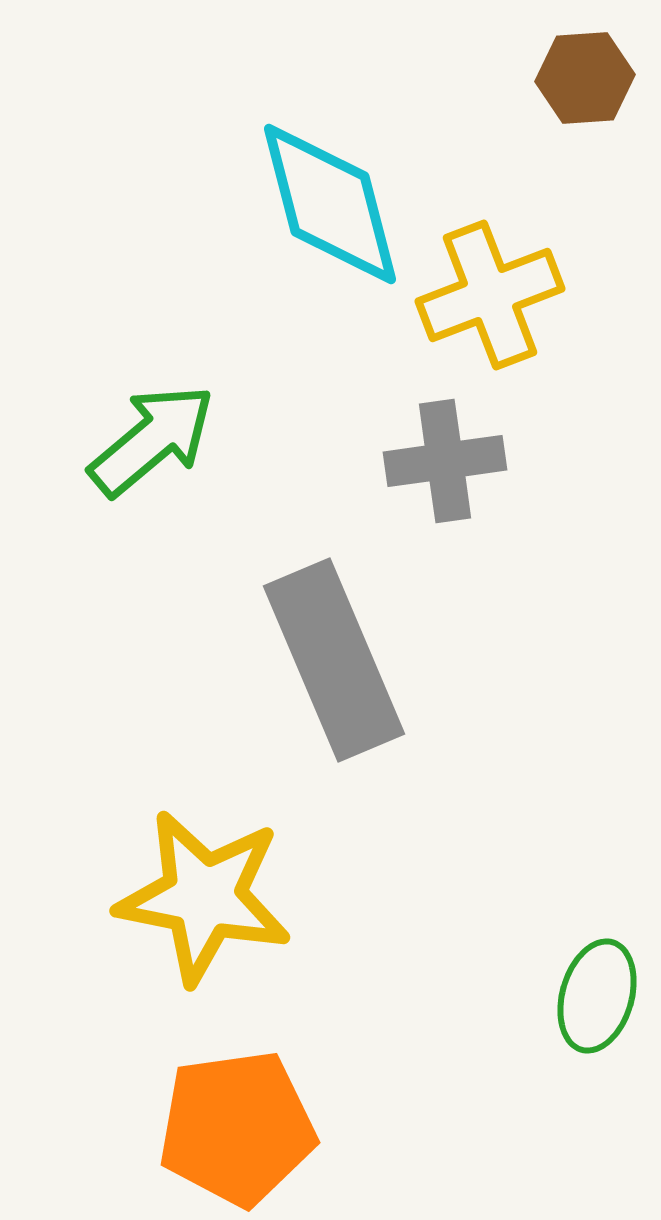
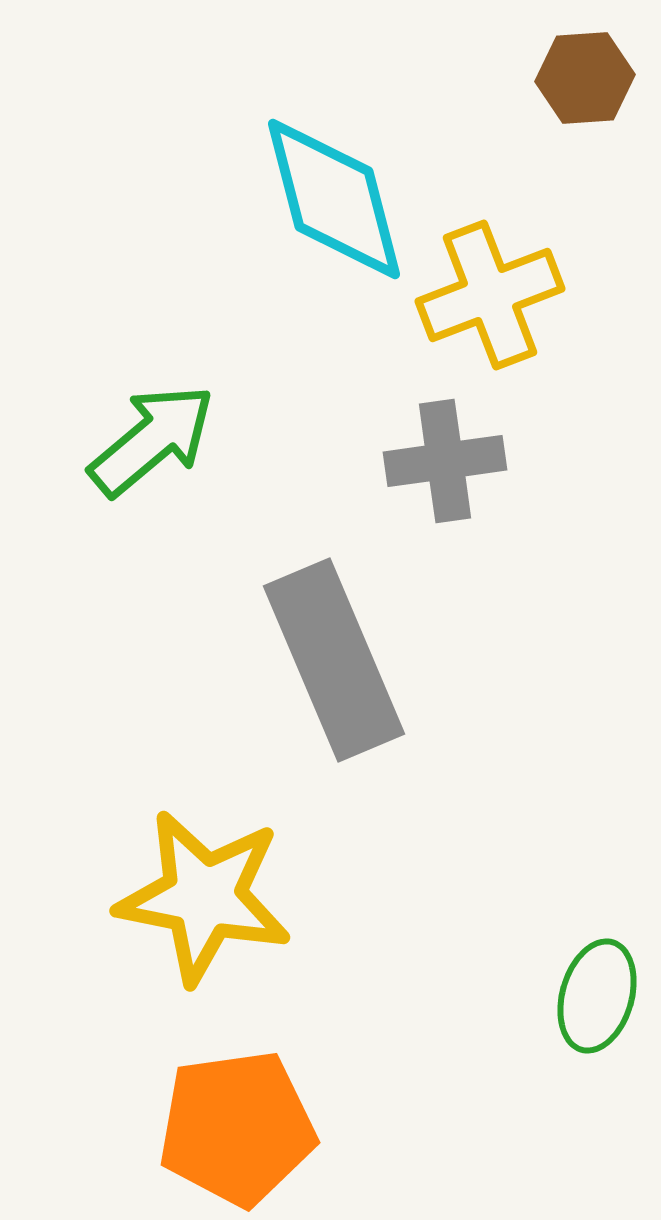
cyan diamond: moved 4 px right, 5 px up
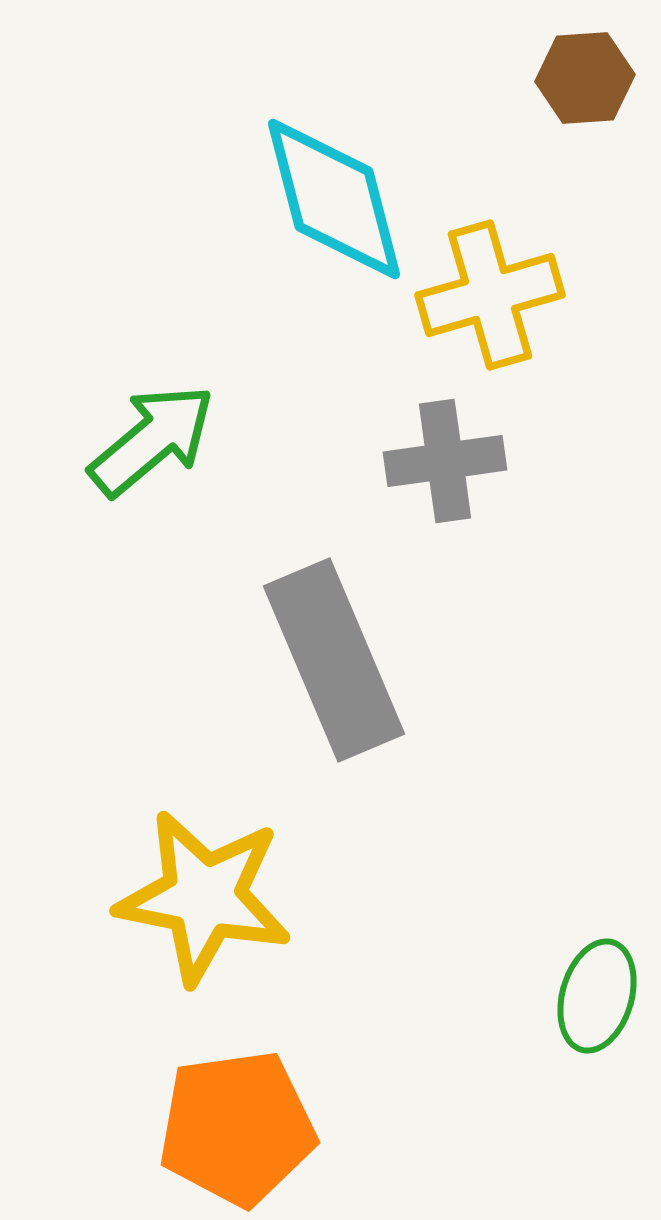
yellow cross: rotated 5 degrees clockwise
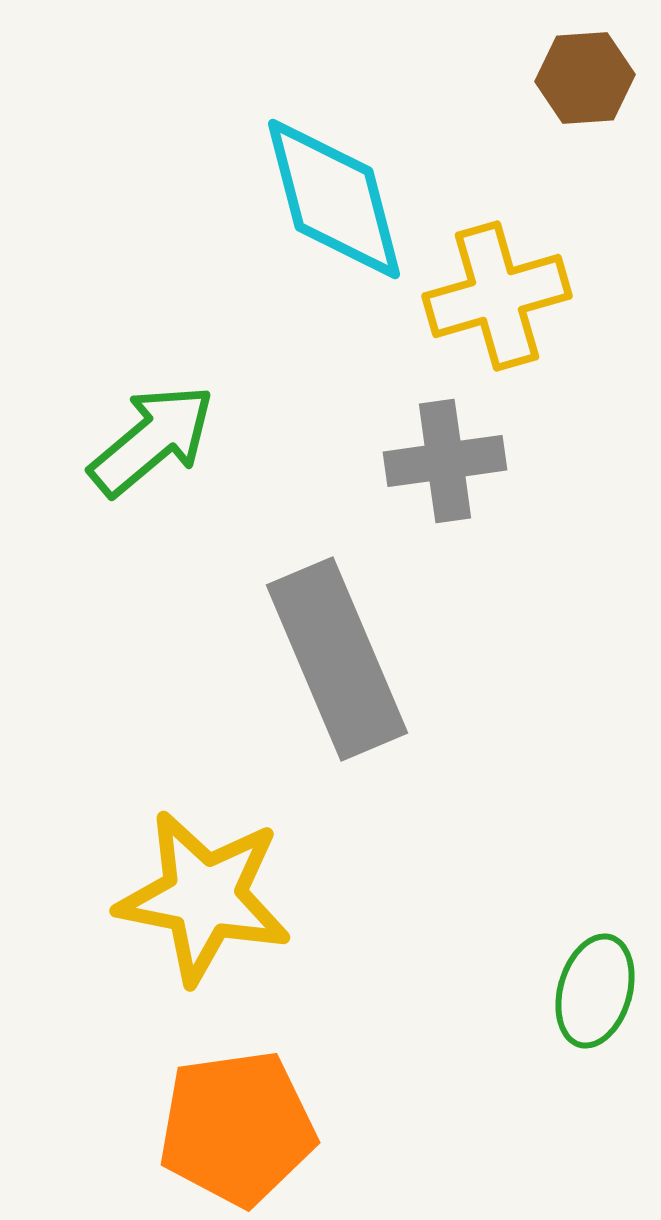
yellow cross: moved 7 px right, 1 px down
gray rectangle: moved 3 px right, 1 px up
green ellipse: moved 2 px left, 5 px up
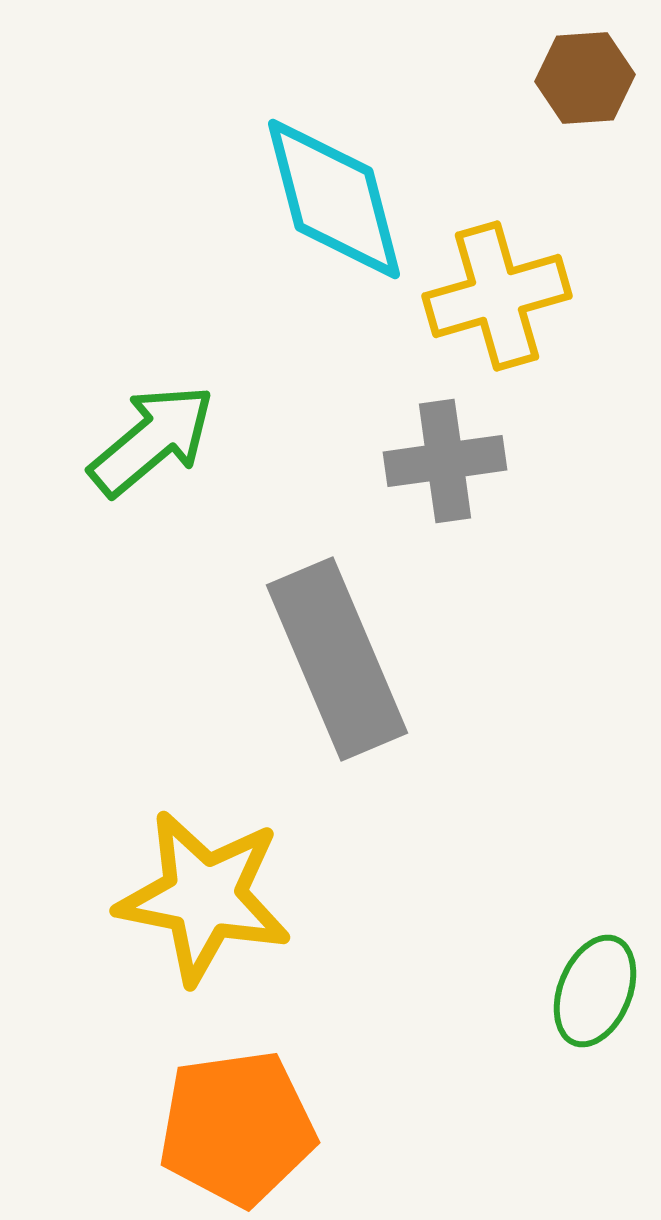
green ellipse: rotated 6 degrees clockwise
